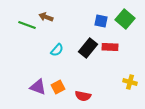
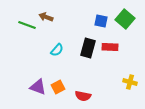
black rectangle: rotated 24 degrees counterclockwise
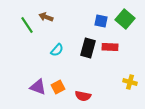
green line: rotated 36 degrees clockwise
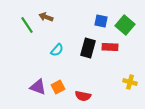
green square: moved 6 px down
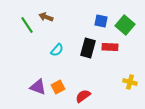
red semicircle: rotated 133 degrees clockwise
